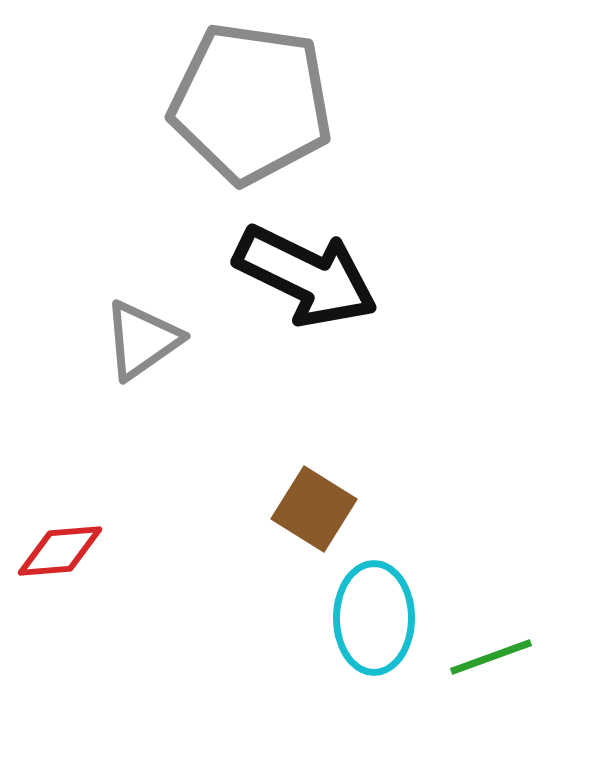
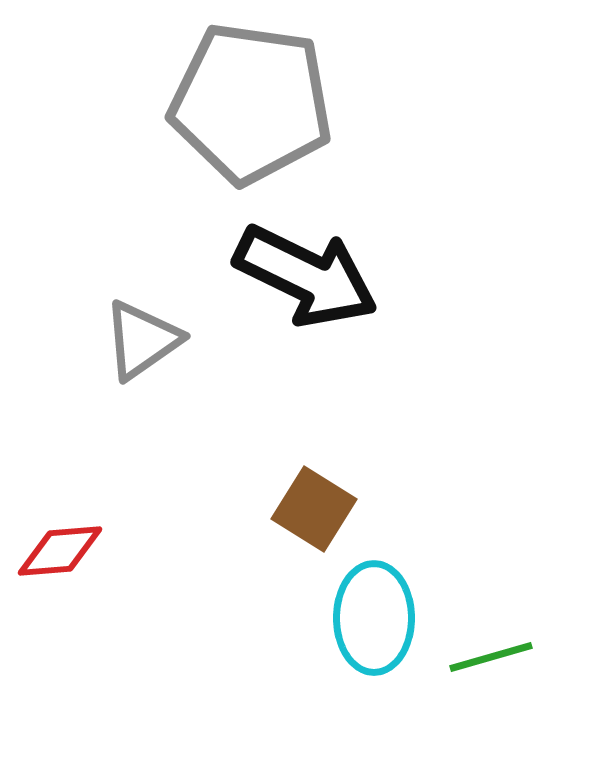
green line: rotated 4 degrees clockwise
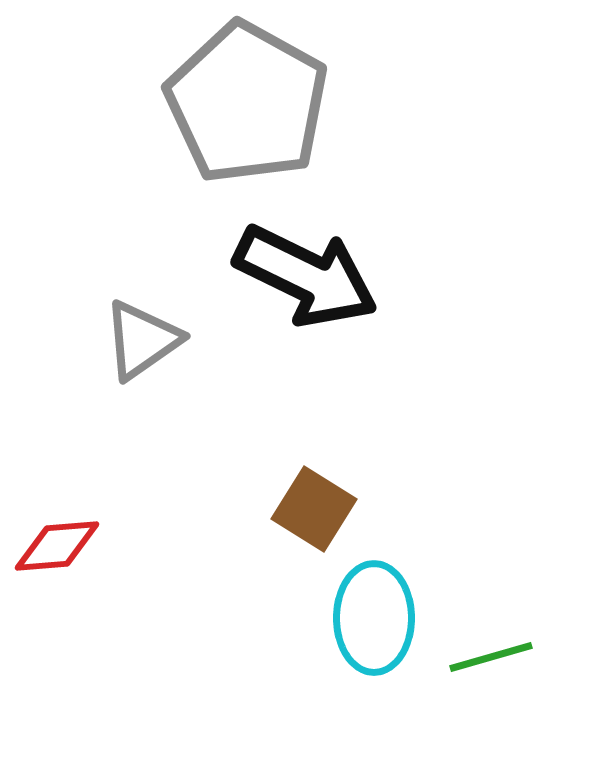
gray pentagon: moved 4 px left; rotated 21 degrees clockwise
red diamond: moved 3 px left, 5 px up
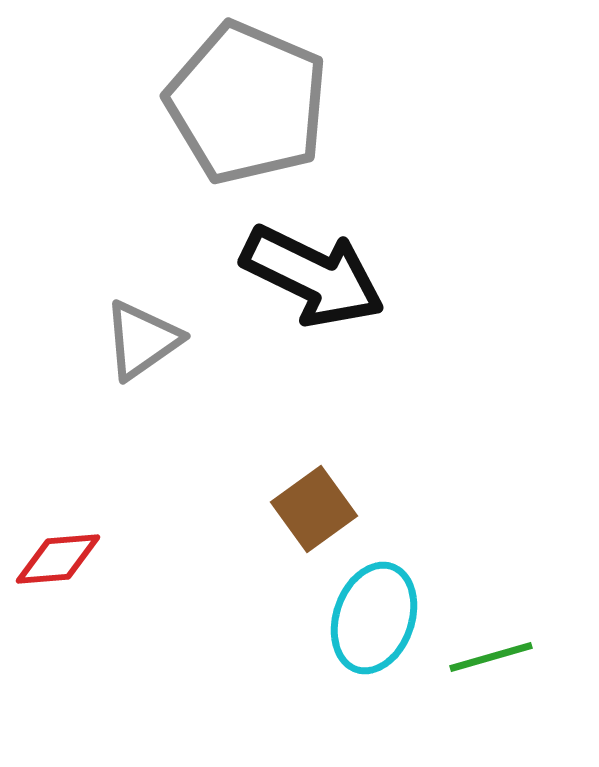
gray pentagon: rotated 6 degrees counterclockwise
black arrow: moved 7 px right
brown square: rotated 22 degrees clockwise
red diamond: moved 1 px right, 13 px down
cyan ellipse: rotated 19 degrees clockwise
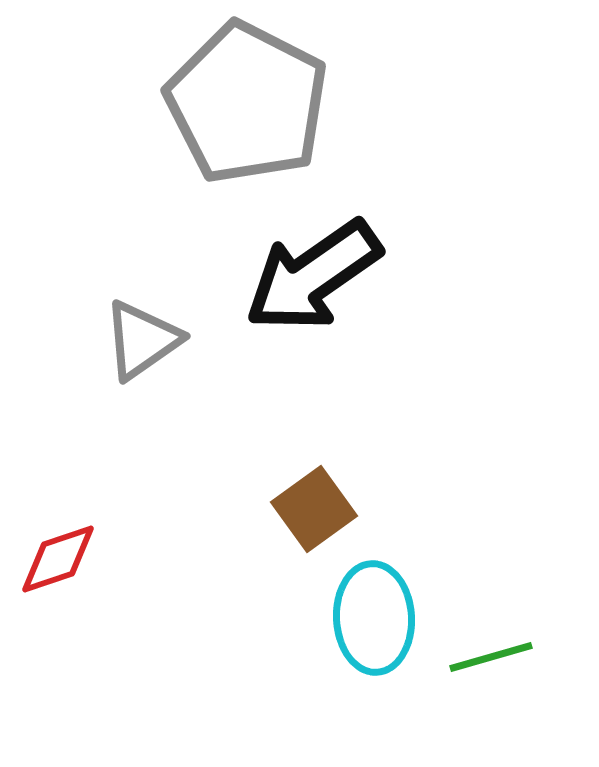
gray pentagon: rotated 4 degrees clockwise
black arrow: rotated 119 degrees clockwise
red diamond: rotated 14 degrees counterclockwise
cyan ellipse: rotated 22 degrees counterclockwise
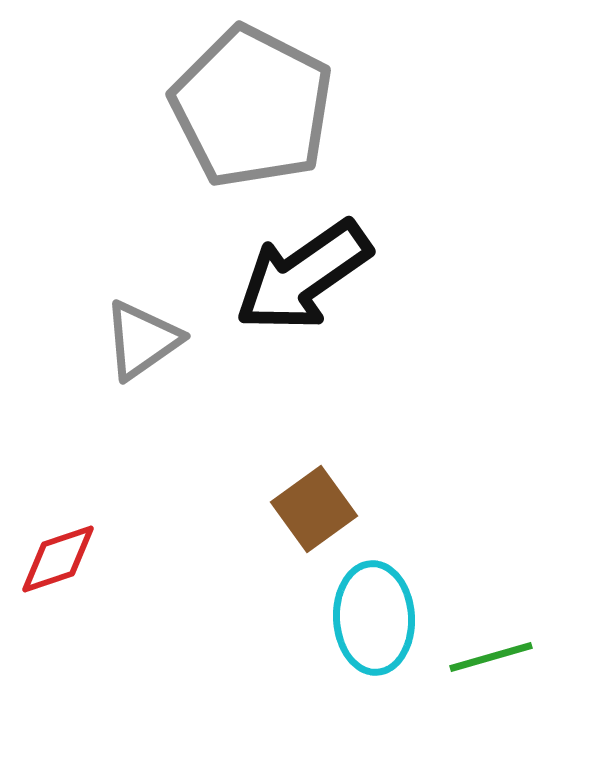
gray pentagon: moved 5 px right, 4 px down
black arrow: moved 10 px left
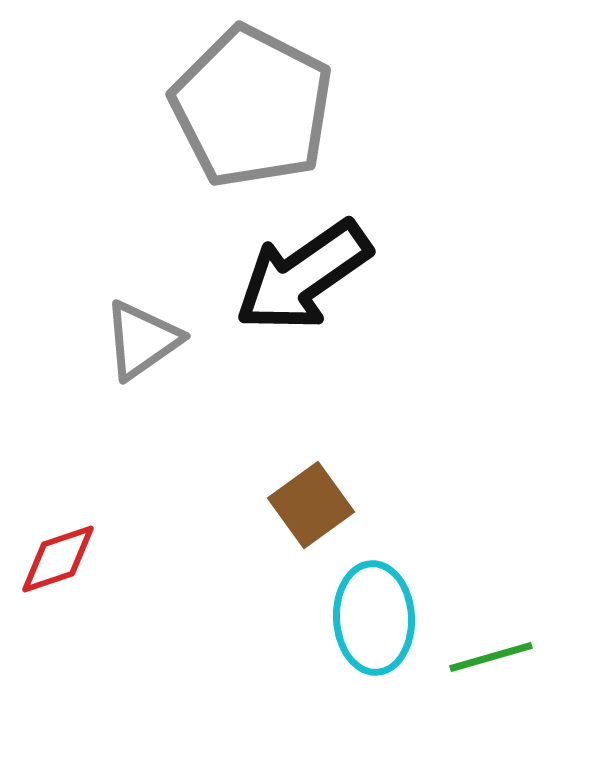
brown square: moved 3 px left, 4 px up
